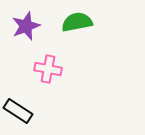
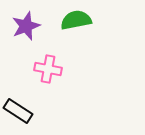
green semicircle: moved 1 px left, 2 px up
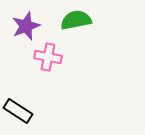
pink cross: moved 12 px up
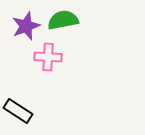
green semicircle: moved 13 px left
pink cross: rotated 8 degrees counterclockwise
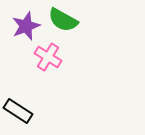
green semicircle: rotated 140 degrees counterclockwise
pink cross: rotated 28 degrees clockwise
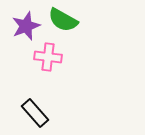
pink cross: rotated 24 degrees counterclockwise
black rectangle: moved 17 px right, 2 px down; rotated 16 degrees clockwise
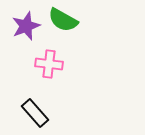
pink cross: moved 1 px right, 7 px down
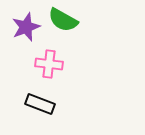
purple star: moved 1 px down
black rectangle: moved 5 px right, 9 px up; rotated 28 degrees counterclockwise
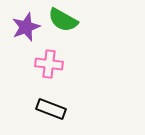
black rectangle: moved 11 px right, 5 px down
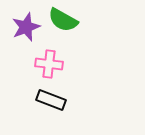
black rectangle: moved 9 px up
